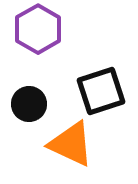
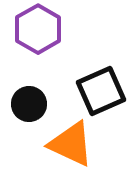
black square: rotated 6 degrees counterclockwise
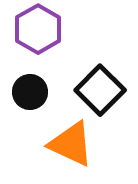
black square: moved 1 px left, 1 px up; rotated 21 degrees counterclockwise
black circle: moved 1 px right, 12 px up
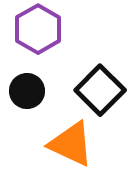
black circle: moved 3 px left, 1 px up
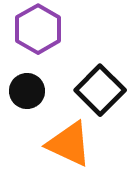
orange triangle: moved 2 px left
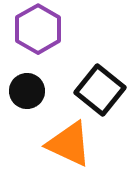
black square: rotated 6 degrees counterclockwise
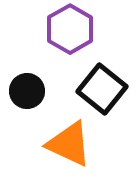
purple hexagon: moved 32 px right
black square: moved 2 px right, 1 px up
